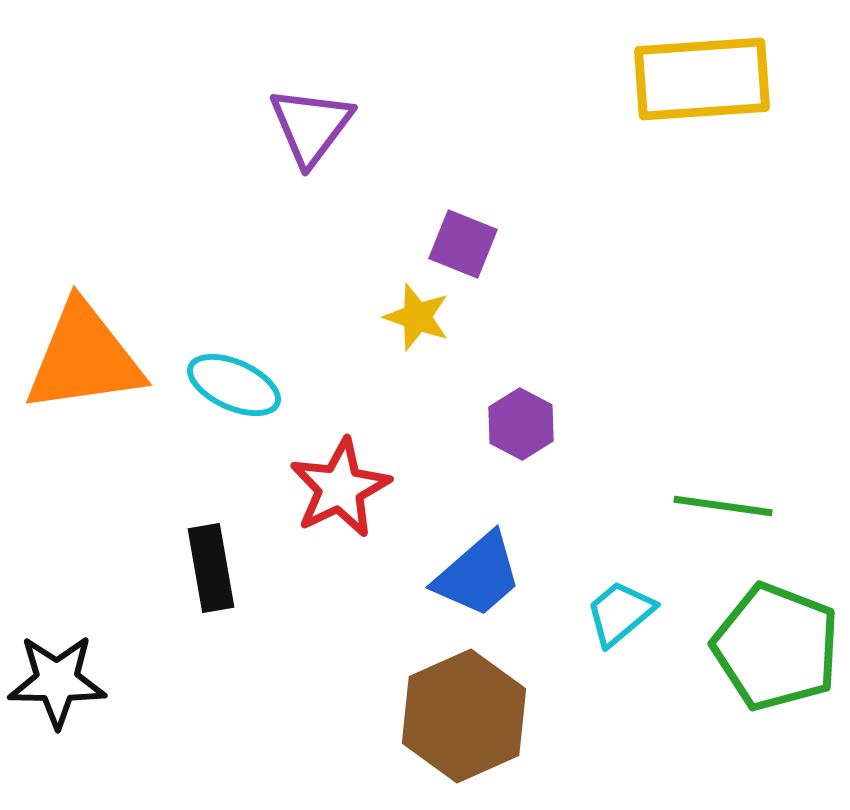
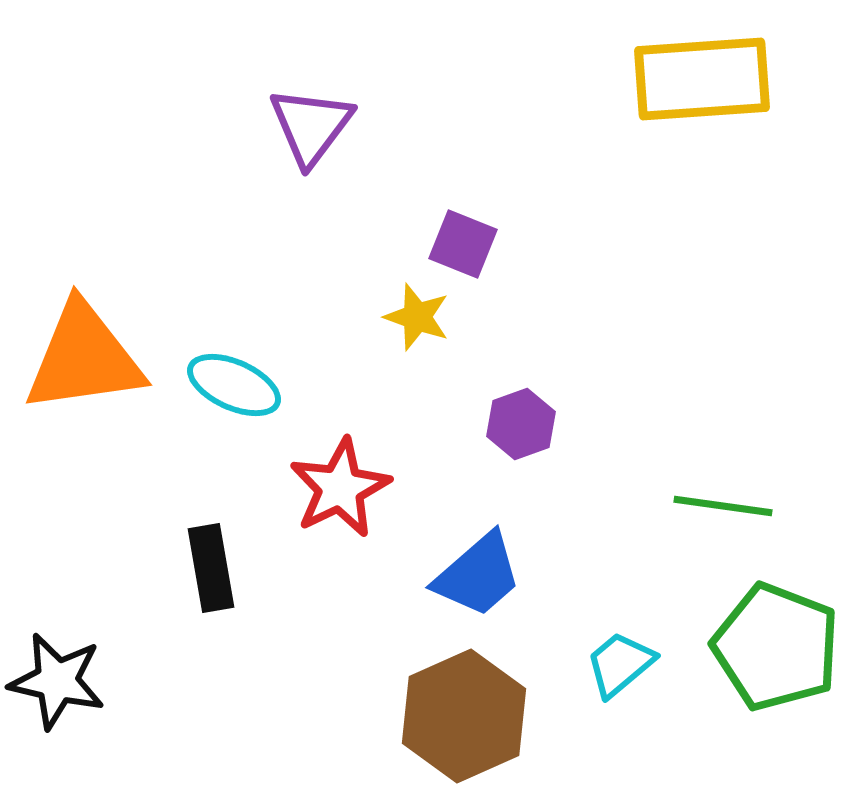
purple hexagon: rotated 12 degrees clockwise
cyan trapezoid: moved 51 px down
black star: rotated 12 degrees clockwise
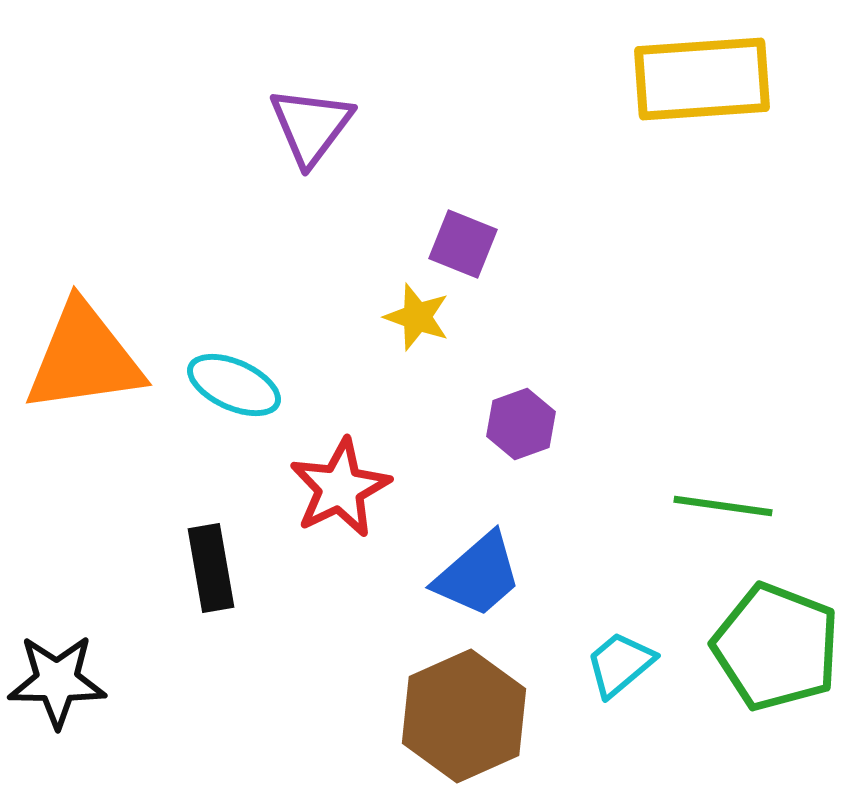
black star: rotated 12 degrees counterclockwise
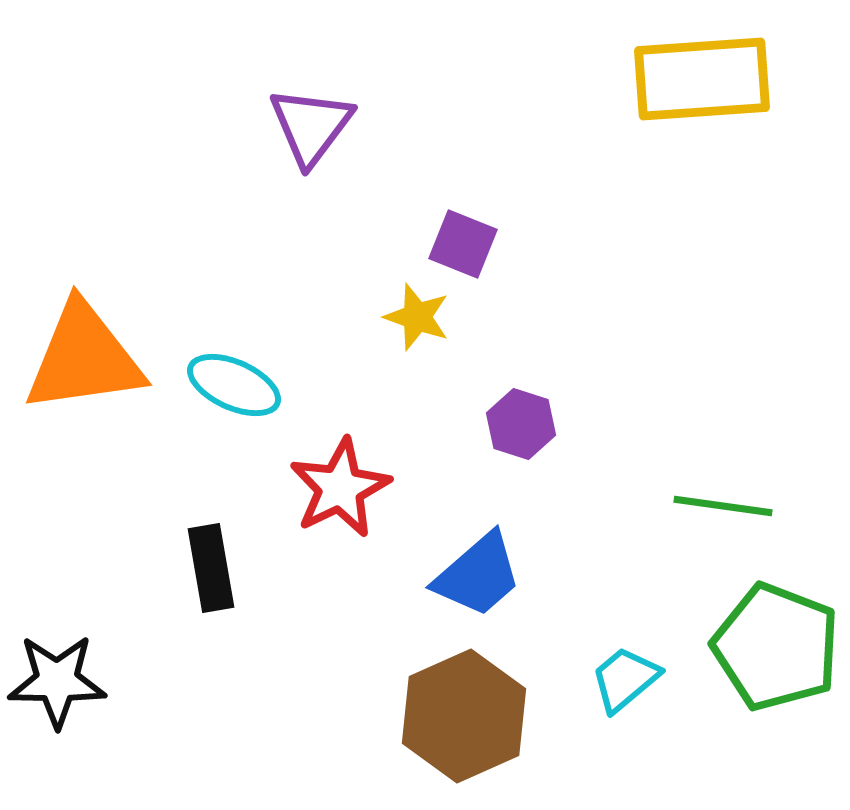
purple hexagon: rotated 22 degrees counterclockwise
cyan trapezoid: moved 5 px right, 15 px down
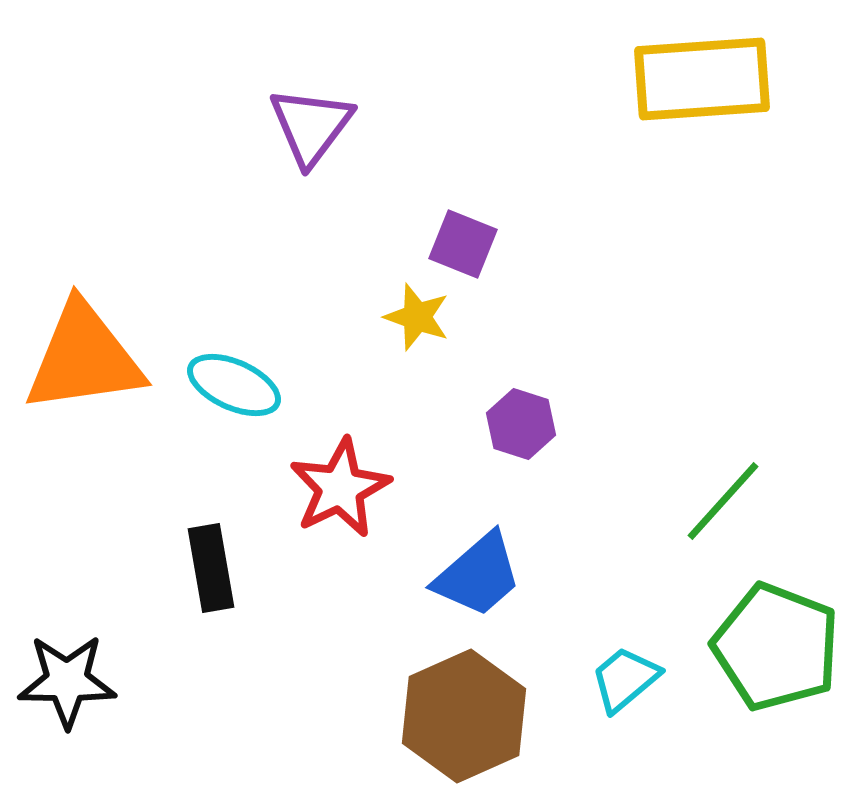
green line: moved 5 px up; rotated 56 degrees counterclockwise
black star: moved 10 px right
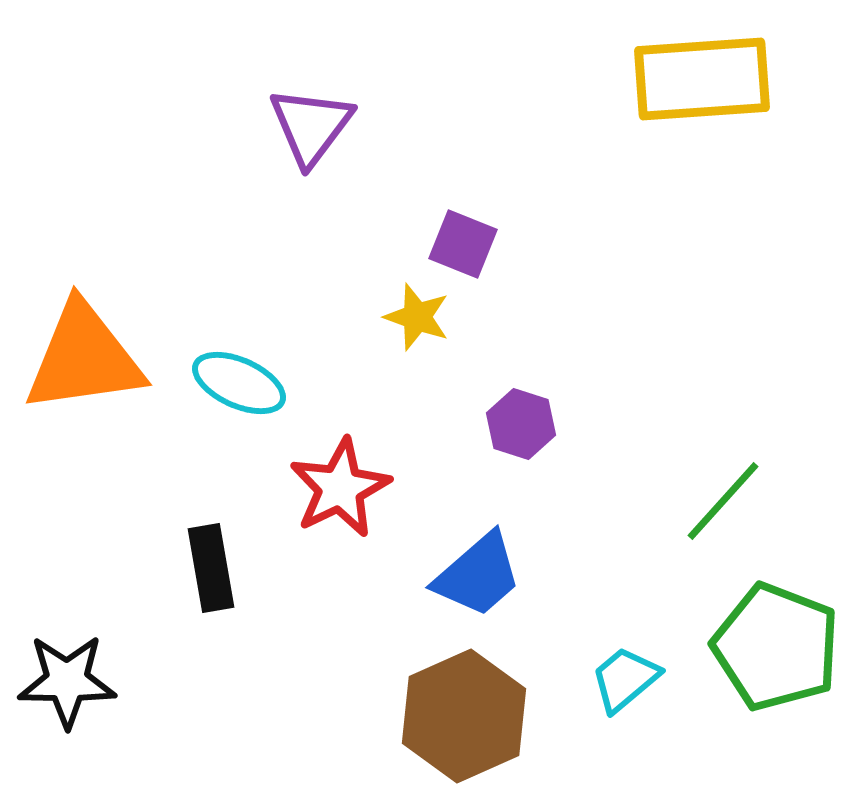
cyan ellipse: moved 5 px right, 2 px up
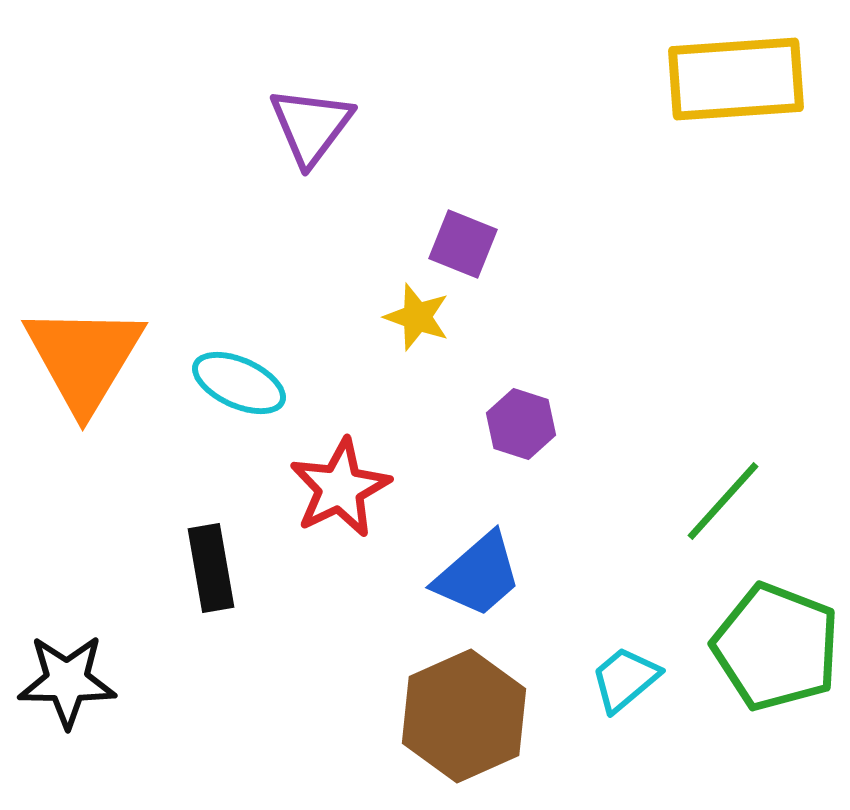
yellow rectangle: moved 34 px right
orange triangle: rotated 51 degrees counterclockwise
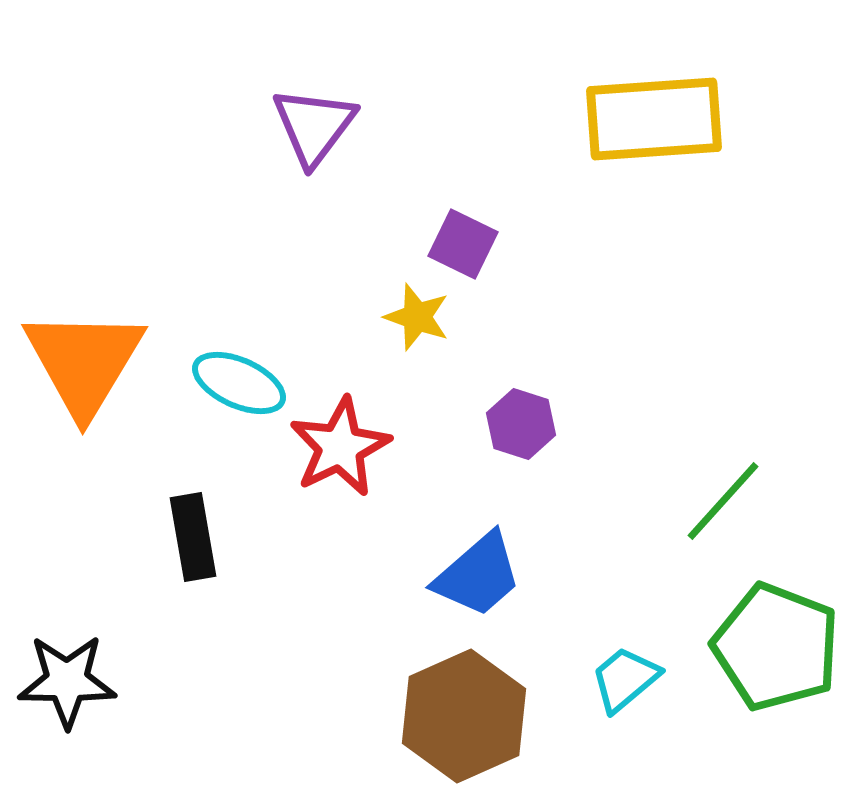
yellow rectangle: moved 82 px left, 40 px down
purple triangle: moved 3 px right
purple square: rotated 4 degrees clockwise
orange triangle: moved 4 px down
red star: moved 41 px up
black rectangle: moved 18 px left, 31 px up
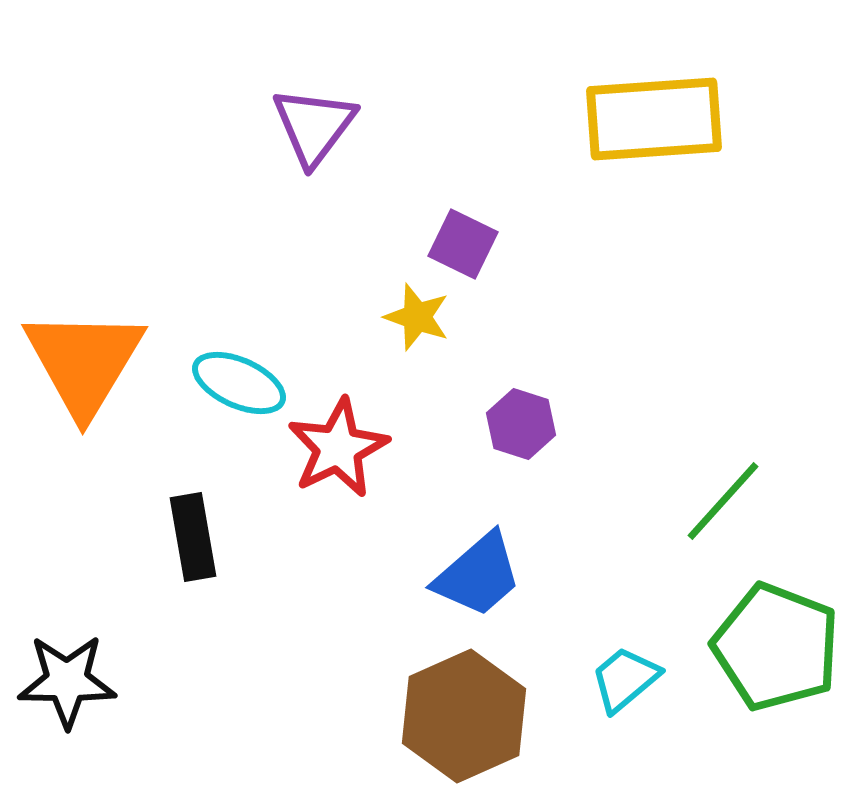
red star: moved 2 px left, 1 px down
